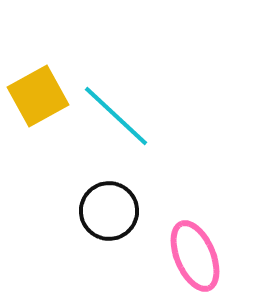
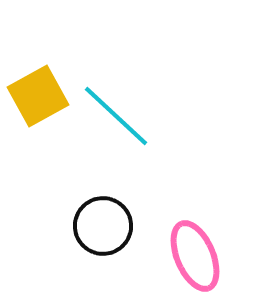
black circle: moved 6 px left, 15 px down
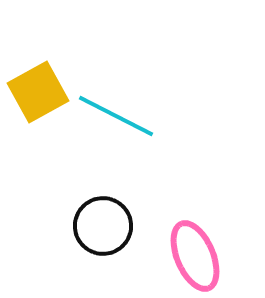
yellow square: moved 4 px up
cyan line: rotated 16 degrees counterclockwise
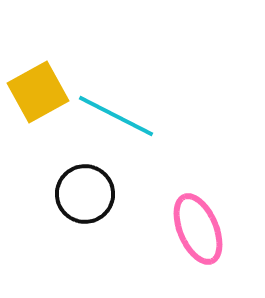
black circle: moved 18 px left, 32 px up
pink ellipse: moved 3 px right, 27 px up
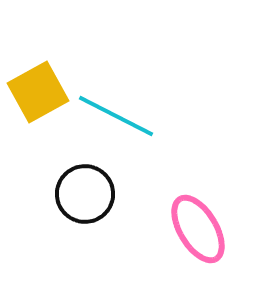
pink ellipse: rotated 8 degrees counterclockwise
